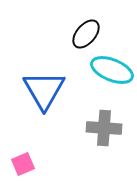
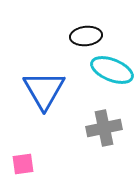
black ellipse: moved 2 px down; rotated 44 degrees clockwise
gray cross: rotated 16 degrees counterclockwise
pink square: rotated 15 degrees clockwise
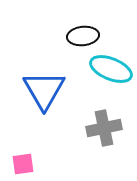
black ellipse: moved 3 px left
cyan ellipse: moved 1 px left, 1 px up
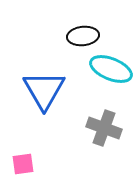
gray cross: rotated 32 degrees clockwise
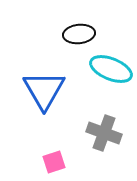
black ellipse: moved 4 px left, 2 px up
gray cross: moved 5 px down
pink square: moved 31 px right, 2 px up; rotated 10 degrees counterclockwise
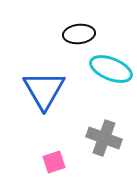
gray cross: moved 5 px down
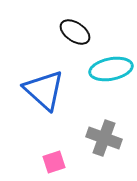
black ellipse: moved 4 px left, 2 px up; rotated 40 degrees clockwise
cyan ellipse: rotated 33 degrees counterclockwise
blue triangle: rotated 18 degrees counterclockwise
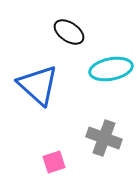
black ellipse: moved 6 px left
blue triangle: moved 6 px left, 5 px up
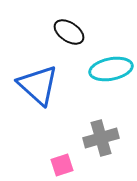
gray cross: moved 3 px left; rotated 36 degrees counterclockwise
pink square: moved 8 px right, 3 px down
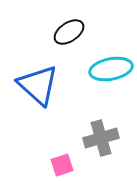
black ellipse: rotated 68 degrees counterclockwise
